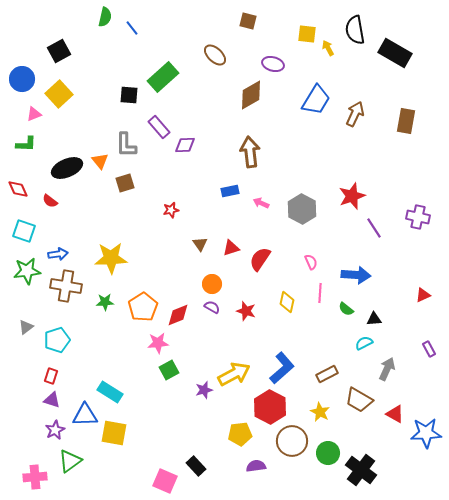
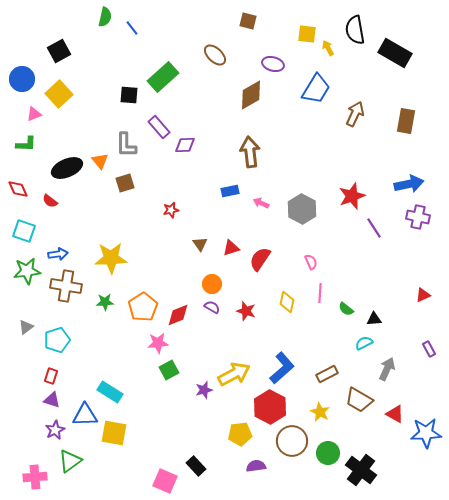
blue trapezoid at (316, 100): moved 11 px up
blue arrow at (356, 275): moved 53 px right, 91 px up; rotated 16 degrees counterclockwise
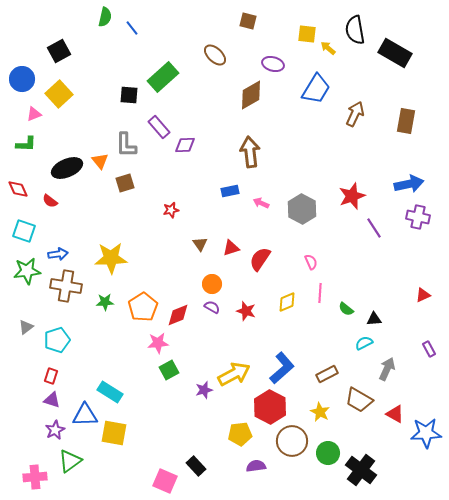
yellow arrow at (328, 48): rotated 21 degrees counterclockwise
yellow diamond at (287, 302): rotated 55 degrees clockwise
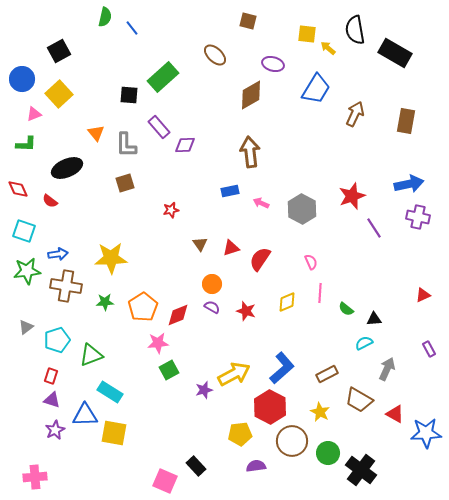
orange triangle at (100, 161): moved 4 px left, 28 px up
green triangle at (70, 461): moved 21 px right, 106 px up; rotated 15 degrees clockwise
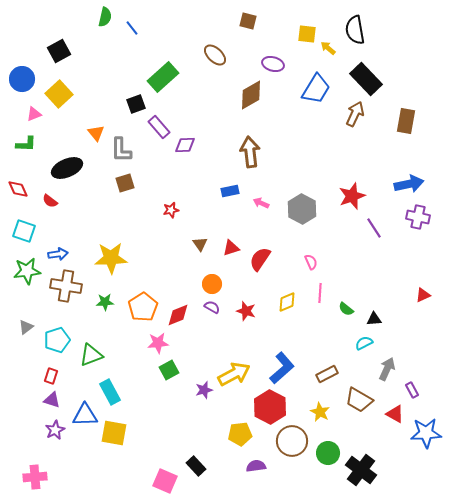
black rectangle at (395, 53): moved 29 px left, 26 px down; rotated 16 degrees clockwise
black square at (129, 95): moved 7 px right, 9 px down; rotated 24 degrees counterclockwise
gray L-shape at (126, 145): moved 5 px left, 5 px down
purple rectangle at (429, 349): moved 17 px left, 41 px down
cyan rectangle at (110, 392): rotated 30 degrees clockwise
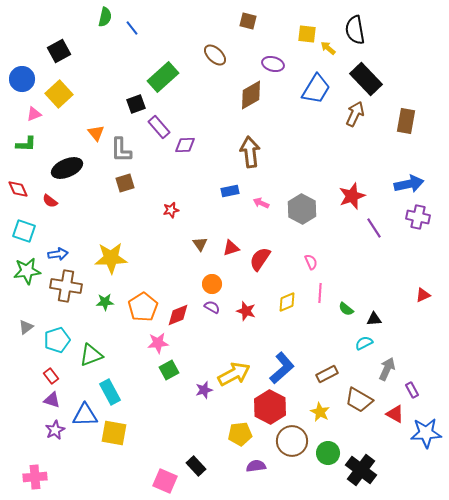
red rectangle at (51, 376): rotated 56 degrees counterclockwise
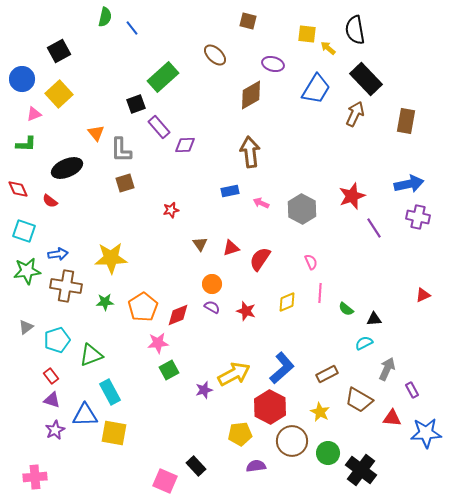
red triangle at (395, 414): moved 3 px left, 4 px down; rotated 24 degrees counterclockwise
